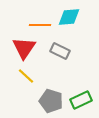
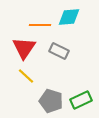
gray rectangle: moved 1 px left
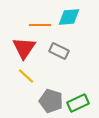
green rectangle: moved 3 px left, 3 px down
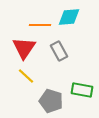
gray rectangle: rotated 36 degrees clockwise
green rectangle: moved 4 px right, 13 px up; rotated 35 degrees clockwise
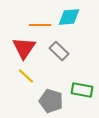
gray rectangle: rotated 18 degrees counterclockwise
